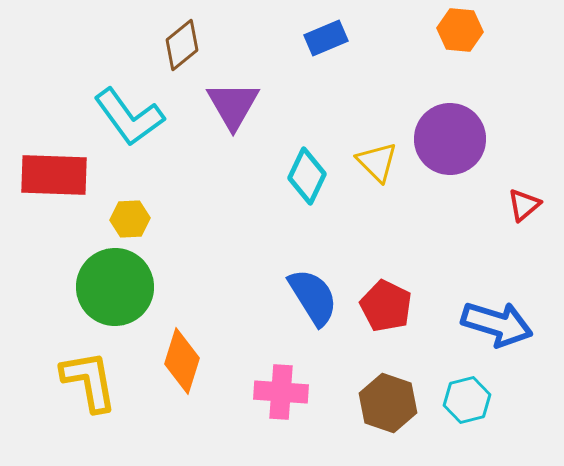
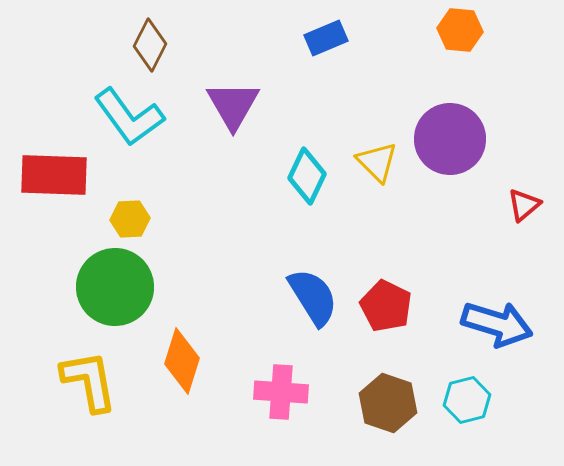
brown diamond: moved 32 px left; rotated 24 degrees counterclockwise
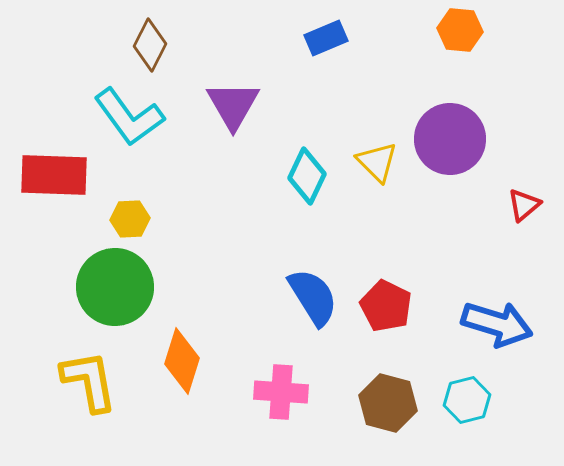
brown hexagon: rotated 4 degrees counterclockwise
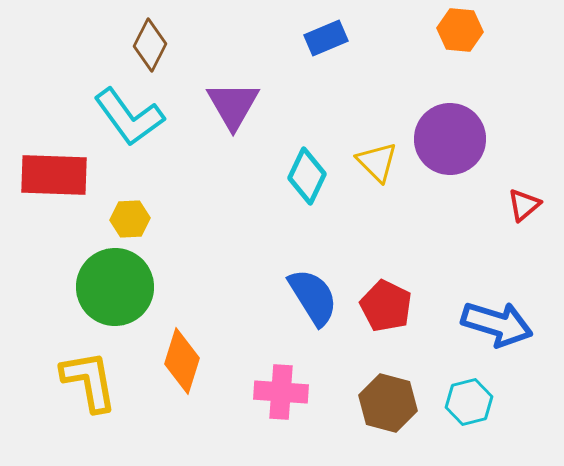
cyan hexagon: moved 2 px right, 2 px down
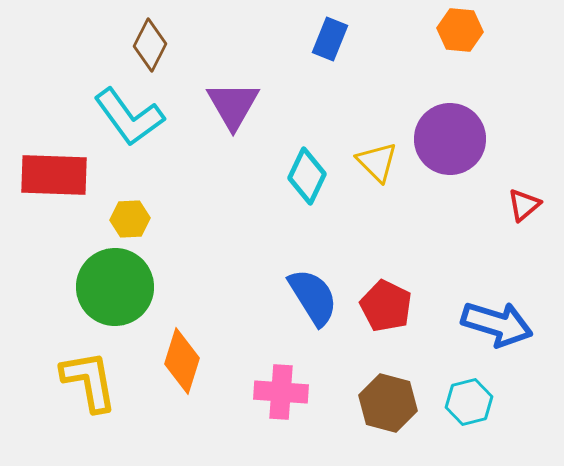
blue rectangle: moved 4 px right, 1 px down; rotated 45 degrees counterclockwise
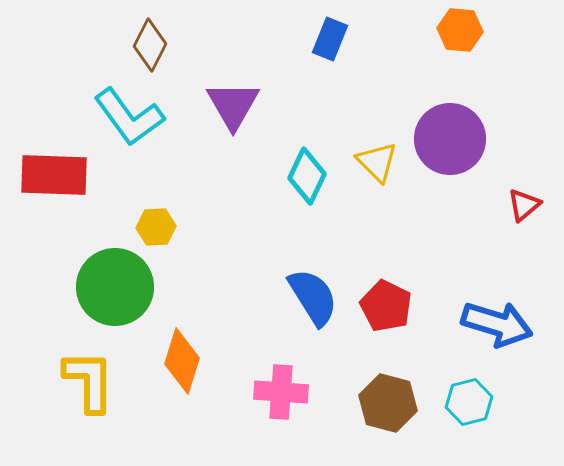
yellow hexagon: moved 26 px right, 8 px down
yellow L-shape: rotated 10 degrees clockwise
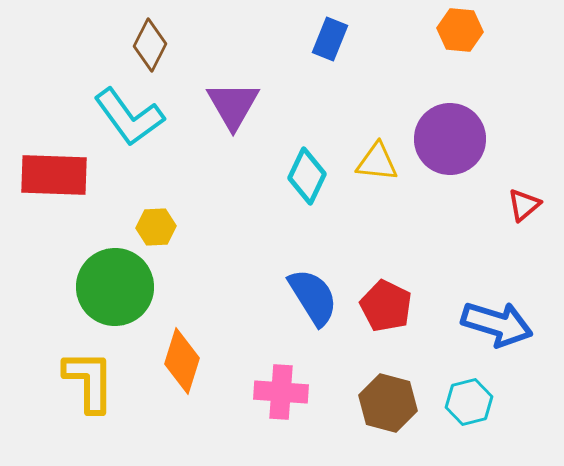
yellow triangle: rotated 39 degrees counterclockwise
